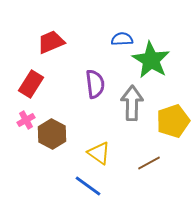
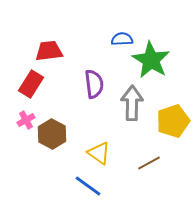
red trapezoid: moved 2 px left, 9 px down; rotated 16 degrees clockwise
purple semicircle: moved 1 px left
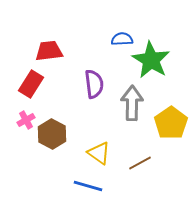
yellow pentagon: moved 2 px left, 2 px down; rotated 16 degrees counterclockwise
brown line: moved 9 px left
blue line: rotated 20 degrees counterclockwise
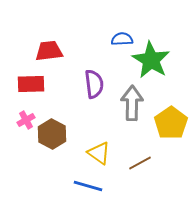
red rectangle: rotated 56 degrees clockwise
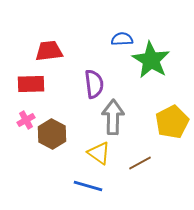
gray arrow: moved 19 px left, 14 px down
yellow pentagon: moved 1 px right, 1 px up; rotated 8 degrees clockwise
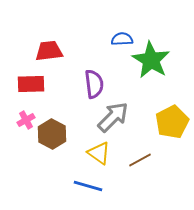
gray arrow: rotated 44 degrees clockwise
brown line: moved 3 px up
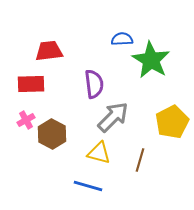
yellow triangle: rotated 20 degrees counterclockwise
brown line: rotated 45 degrees counterclockwise
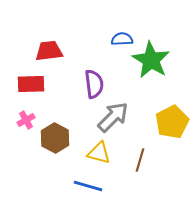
brown hexagon: moved 3 px right, 4 px down
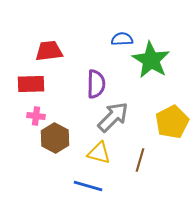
purple semicircle: moved 2 px right; rotated 8 degrees clockwise
pink cross: moved 10 px right, 4 px up; rotated 36 degrees clockwise
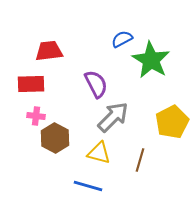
blue semicircle: rotated 25 degrees counterclockwise
purple semicircle: rotated 28 degrees counterclockwise
